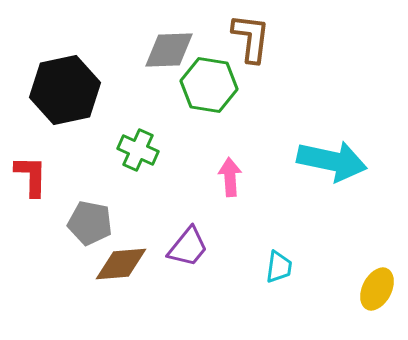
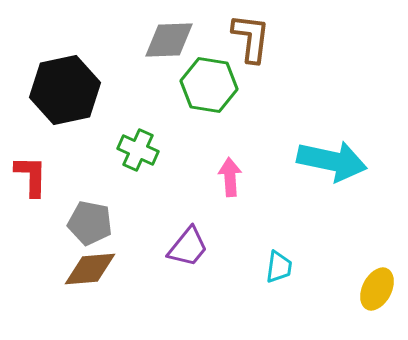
gray diamond: moved 10 px up
brown diamond: moved 31 px left, 5 px down
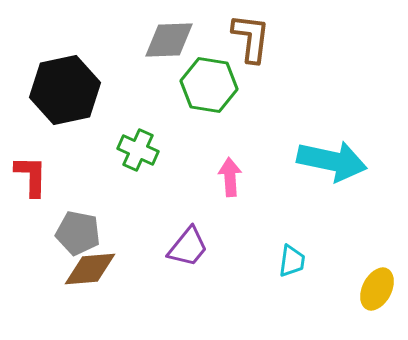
gray pentagon: moved 12 px left, 10 px down
cyan trapezoid: moved 13 px right, 6 px up
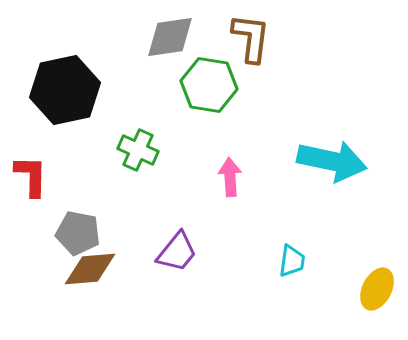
gray diamond: moved 1 px right, 3 px up; rotated 6 degrees counterclockwise
purple trapezoid: moved 11 px left, 5 px down
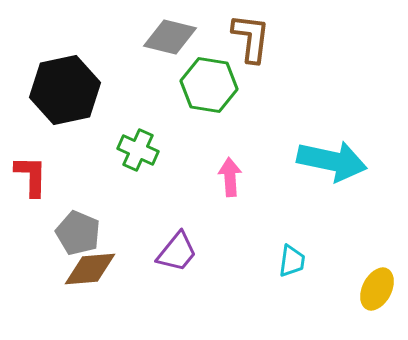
gray diamond: rotated 22 degrees clockwise
gray pentagon: rotated 12 degrees clockwise
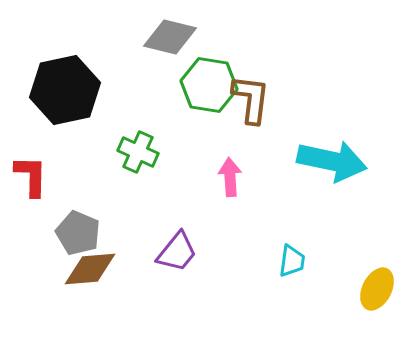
brown L-shape: moved 61 px down
green cross: moved 2 px down
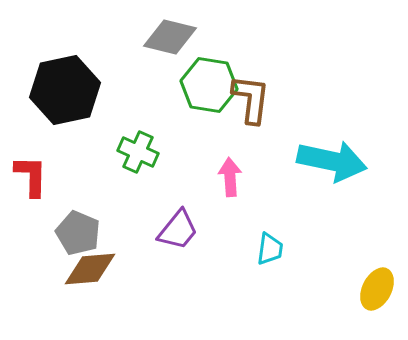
purple trapezoid: moved 1 px right, 22 px up
cyan trapezoid: moved 22 px left, 12 px up
